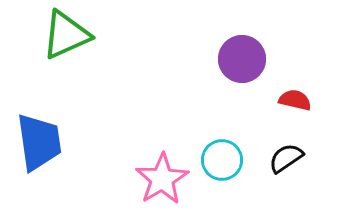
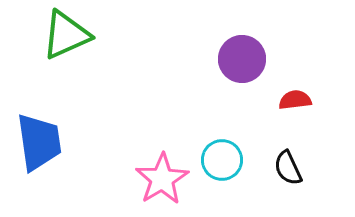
red semicircle: rotated 20 degrees counterclockwise
black semicircle: moved 2 px right, 10 px down; rotated 81 degrees counterclockwise
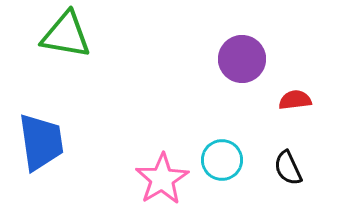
green triangle: rotated 34 degrees clockwise
blue trapezoid: moved 2 px right
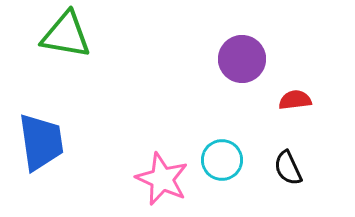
pink star: rotated 16 degrees counterclockwise
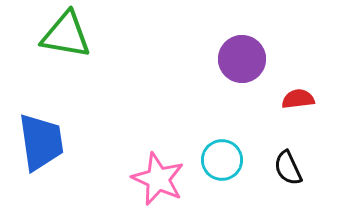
red semicircle: moved 3 px right, 1 px up
pink star: moved 4 px left
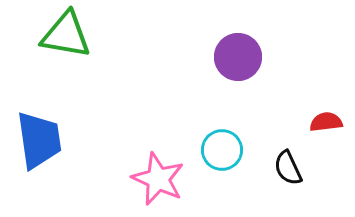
purple circle: moved 4 px left, 2 px up
red semicircle: moved 28 px right, 23 px down
blue trapezoid: moved 2 px left, 2 px up
cyan circle: moved 10 px up
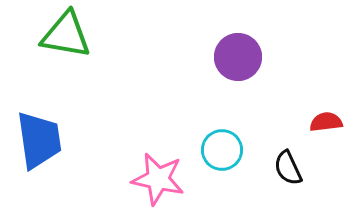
pink star: rotated 12 degrees counterclockwise
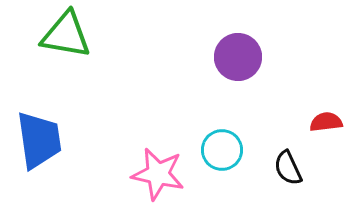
pink star: moved 5 px up
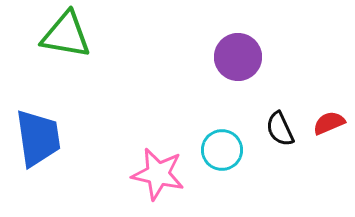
red semicircle: moved 3 px right, 1 px down; rotated 16 degrees counterclockwise
blue trapezoid: moved 1 px left, 2 px up
black semicircle: moved 8 px left, 39 px up
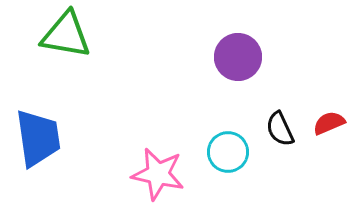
cyan circle: moved 6 px right, 2 px down
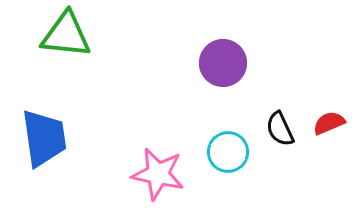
green triangle: rotated 4 degrees counterclockwise
purple circle: moved 15 px left, 6 px down
blue trapezoid: moved 6 px right
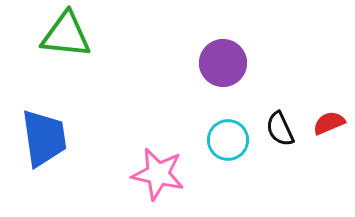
cyan circle: moved 12 px up
